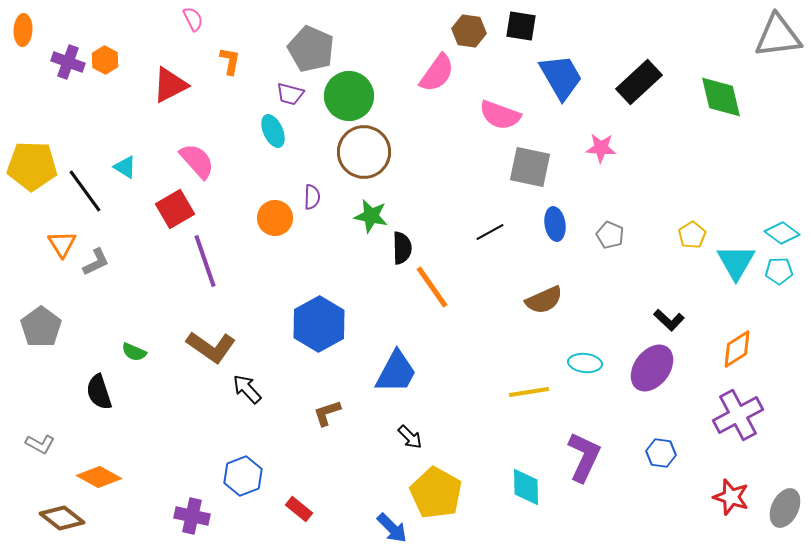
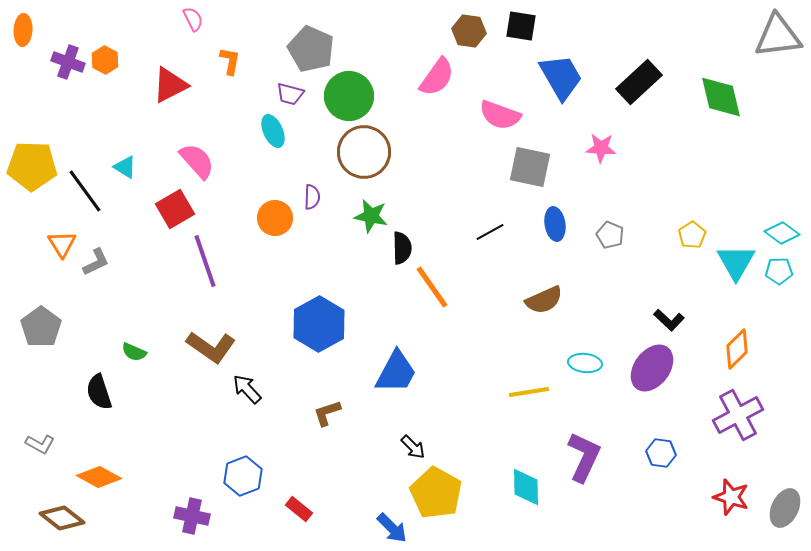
pink semicircle at (437, 73): moved 4 px down
orange diamond at (737, 349): rotated 12 degrees counterclockwise
black arrow at (410, 437): moved 3 px right, 10 px down
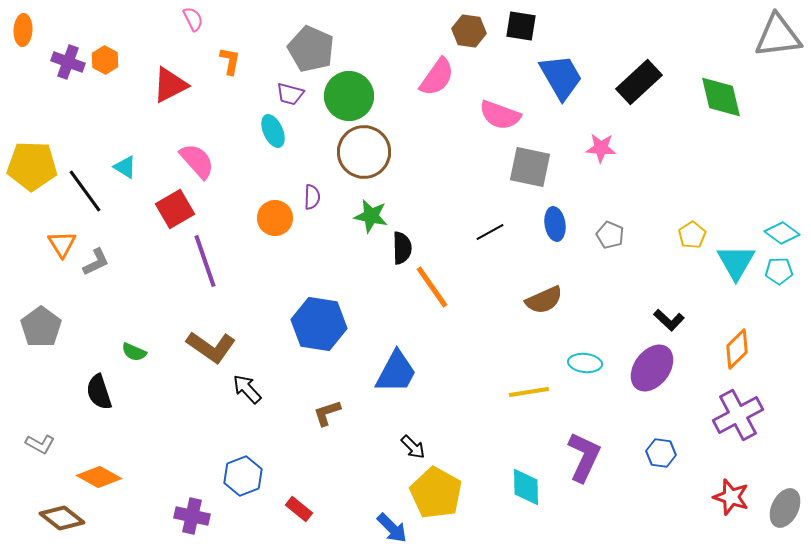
blue hexagon at (319, 324): rotated 22 degrees counterclockwise
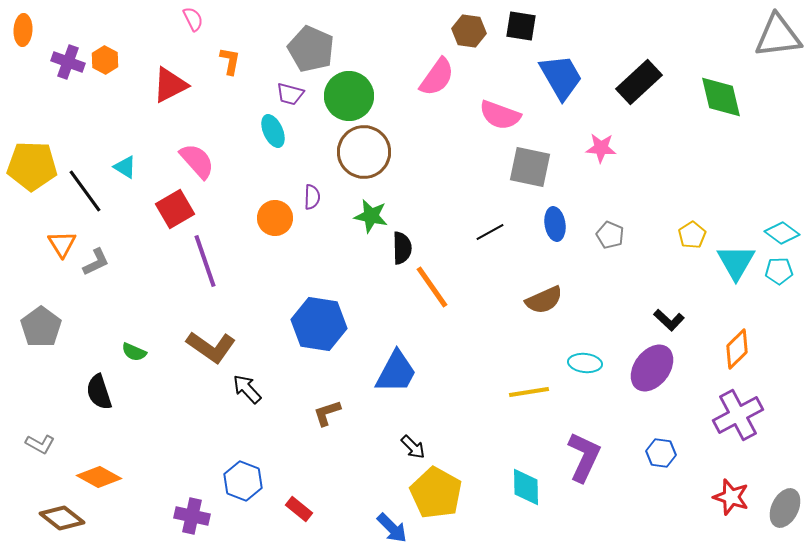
blue hexagon at (243, 476): moved 5 px down; rotated 18 degrees counterclockwise
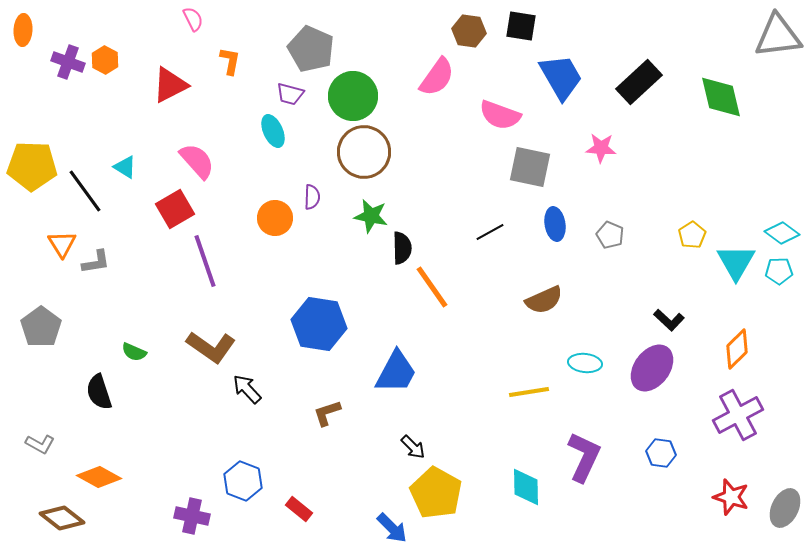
green circle at (349, 96): moved 4 px right
gray L-shape at (96, 262): rotated 16 degrees clockwise
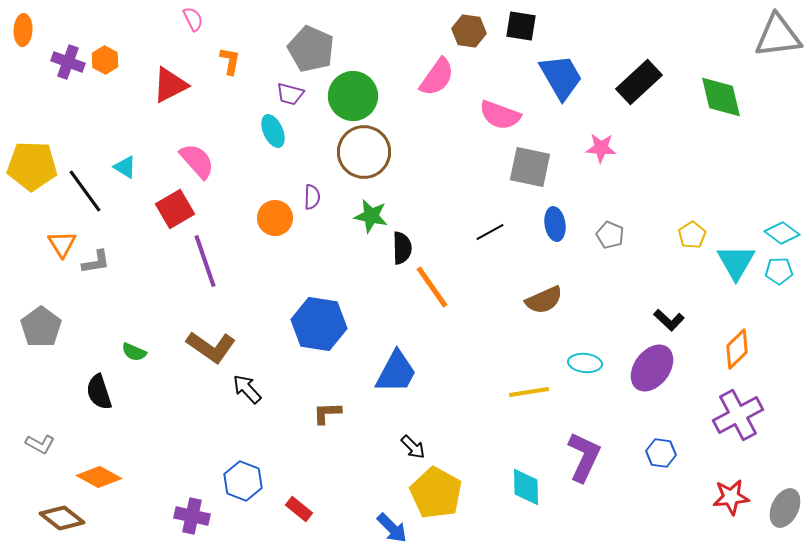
brown L-shape at (327, 413): rotated 16 degrees clockwise
red star at (731, 497): rotated 24 degrees counterclockwise
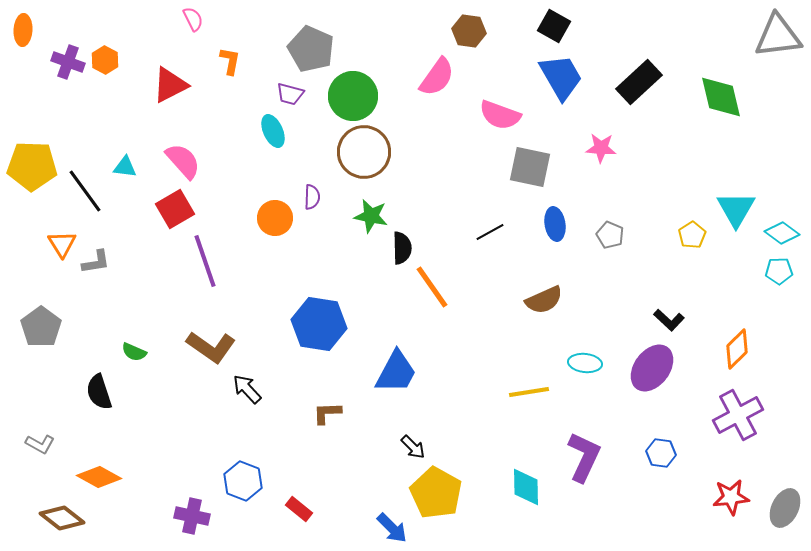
black square at (521, 26): moved 33 px right; rotated 20 degrees clockwise
pink semicircle at (197, 161): moved 14 px left
cyan triangle at (125, 167): rotated 25 degrees counterclockwise
cyan triangle at (736, 262): moved 53 px up
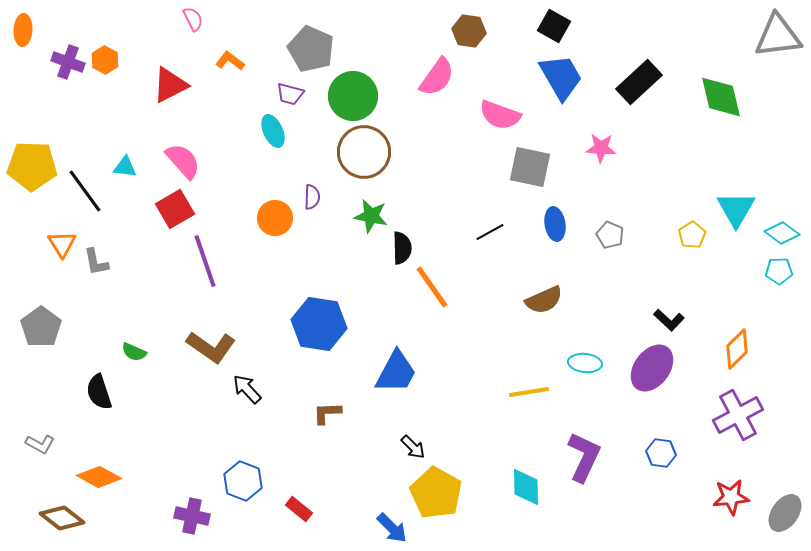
orange L-shape at (230, 61): rotated 64 degrees counterclockwise
gray L-shape at (96, 262): rotated 88 degrees clockwise
gray ellipse at (785, 508): moved 5 px down; rotated 9 degrees clockwise
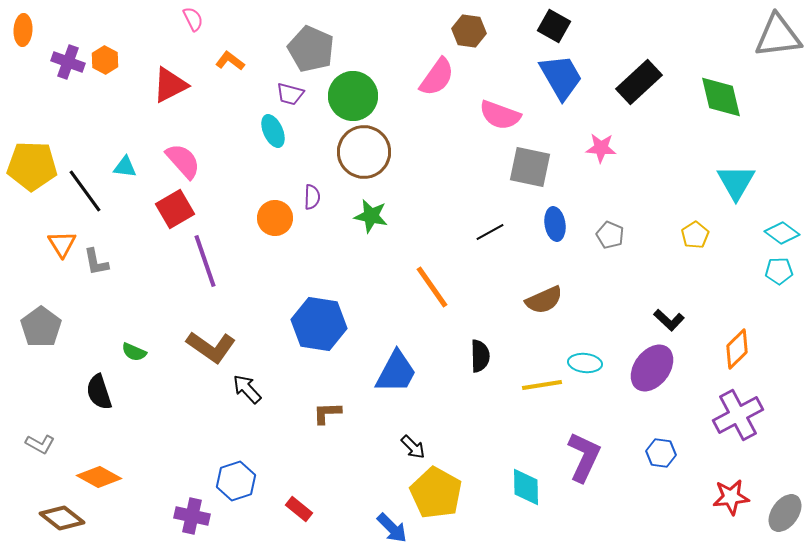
cyan triangle at (736, 209): moved 27 px up
yellow pentagon at (692, 235): moved 3 px right
black semicircle at (402, 248): moved 78 px right, 108 px down
yellow line at (529, 392): moved 13 px right, 7 px up
blue hexagon at (243, 481): moved 7 px left; rotated 21 degrees clockwise
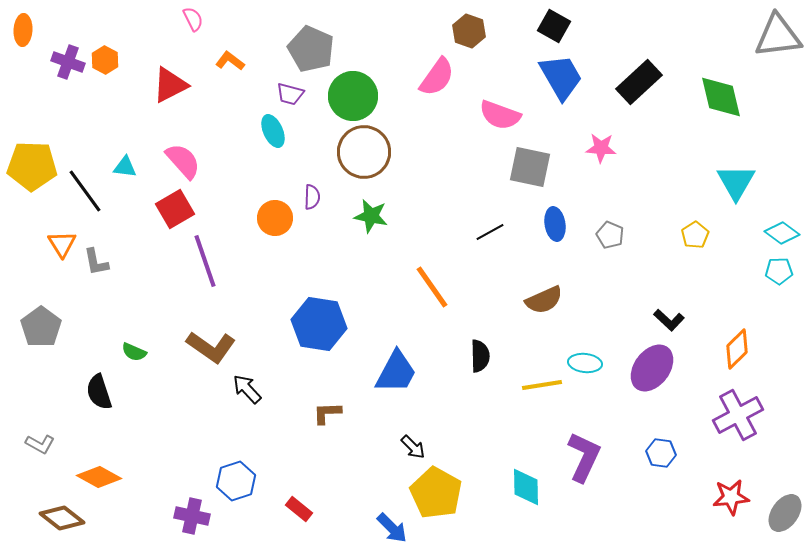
brown hexagon at (469, 31): rotated 12 degrees clockwise
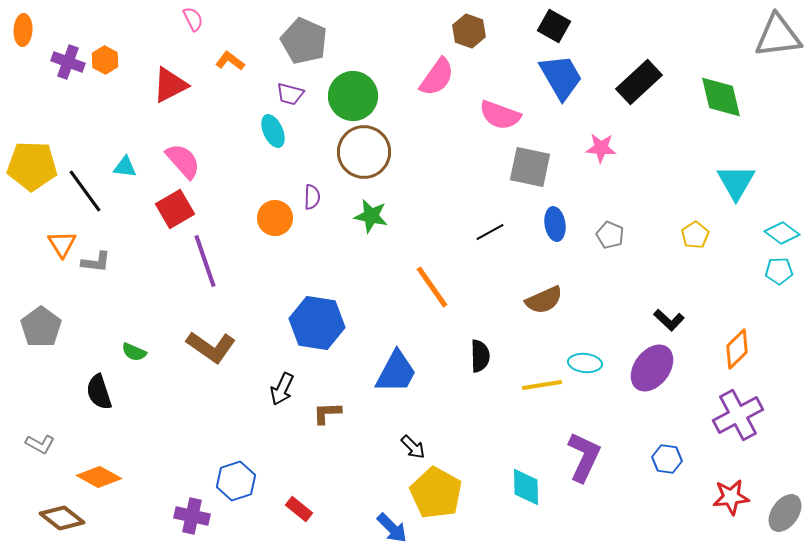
gray pentagon at (311, 49): moved 7 px left, 8 px up
gray L-shape at (96, 262): rotated 72 degrees counterclockwise
blue hexagon at (319, 324): moved 2 px left, 1 px up
black arrow at (247, 389): moved 35 px right; rotated 112 degrees counterclockwise
blue hexagon at (661, 453): moved 6 px right, 6 px down
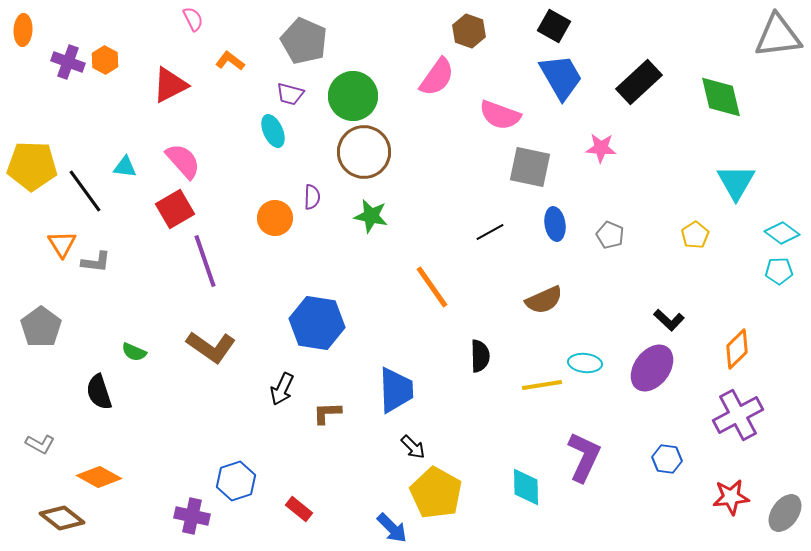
blue trapezoid at (396, 372): moved 18 px down; rotated 30 degrees counterclockwise
